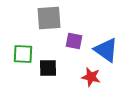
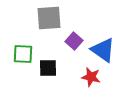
purple square: rotated 30 degrees clockwise
blue triangle: moved 3 px left
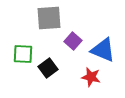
purple square: moved 1 px left
blue triangle: rotated 12 degrees counterclockwise
black square: rotated 36 degrees counterclockwise
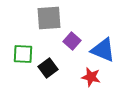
purple square: moved 1 px left
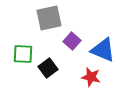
gray square: rotated 8 degrees counterclockwise
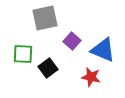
gray square: moved 4 px left
